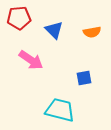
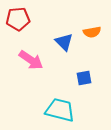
red pentagon: moved 1 px left, 1 px down
blue triangle: moved 10 px right, 12 px down
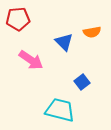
blue square: moved 2 px left, 4 px down; rotated 28 degrees counterclockwise
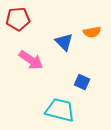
blue square: rotated 28 degrees counterclockwise
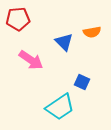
cyan trapezoid: moved 3 px up; rotated 132 degrees clockwise
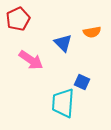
red pentagon: rotated 20 degrees counterclockwise
blue triangle: moved 1 px left, 1 px down
cyan trapezoid: moved 3 px right, 4 px up; rotated 128 degrees clockwise
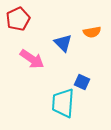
pink arrow: moved 1 px right, 1 px up
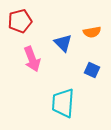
red pentagon: moved 2 px right, 2 px down; rotated 10 degrees clockwise
pink arrow: rotated 35 degrees clockwise
blue square: moved 10 px right, 12 px up
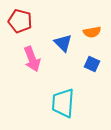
red pentagon: rotated 30 degrees clockwise
blue square: moved 6 px up
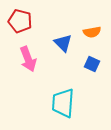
pink arrow: moved 4 px left
